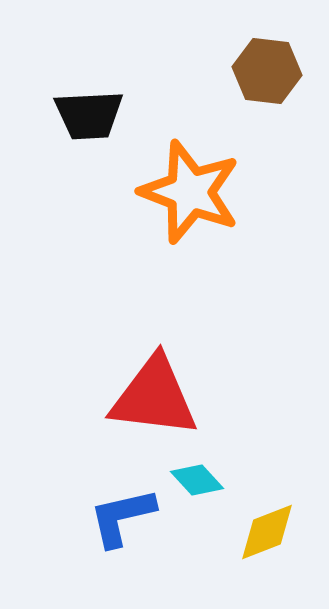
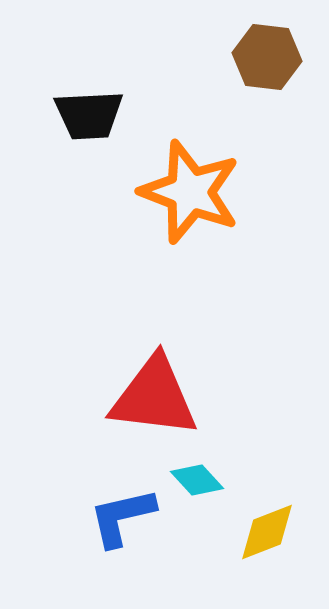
brown hexagon: moved 14 px up
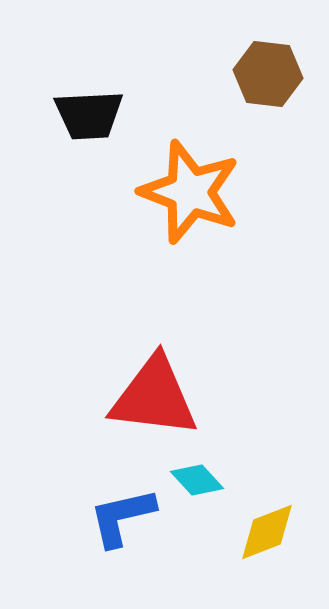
brown hexagon: moved 1 px right, 17 px down
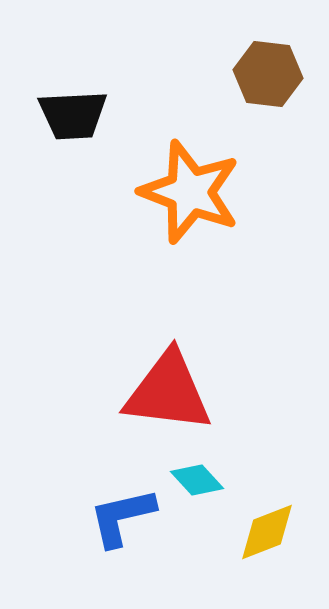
black trapezoid: moved 16 px left
red triangle: moved 14 px right, 5 px up
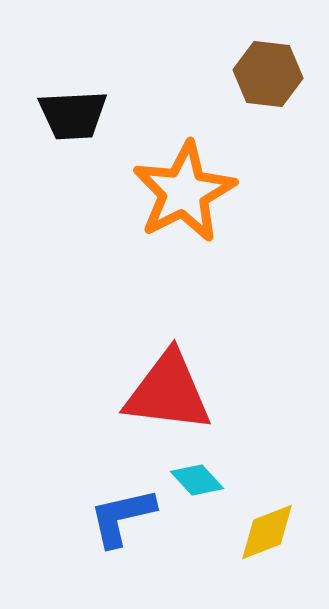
orange star: moved 6 px left; rotated 24 degrees clockwise
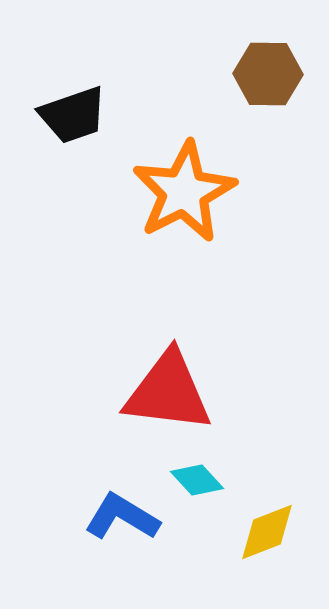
brown hexagon: rotated 6 degrees counterclockwise
black trapezoid: rotated 16 degrees counterclockwise
blue L-shape: rotated 44 degrees clockwise
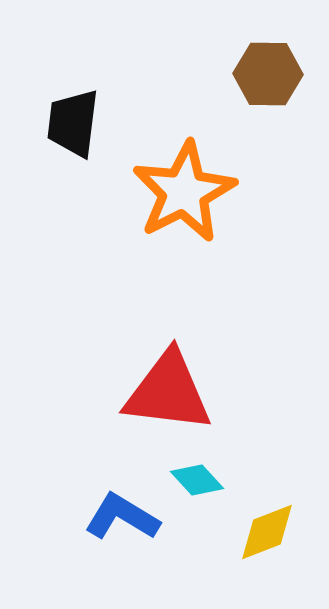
black trapezoid: moved 8 px down; rotated 116 degrees clockwise
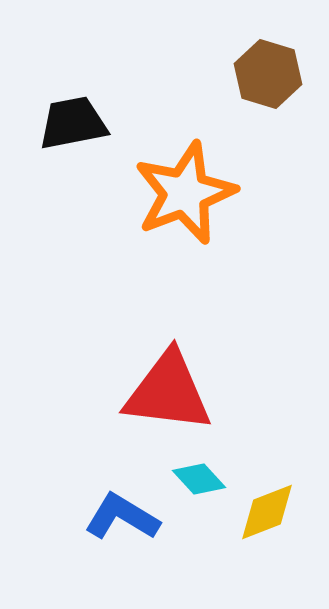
brown hexagon: rotated 16 degrees clockwise
black trapezoid: rotated 72 degrees clockwise
orange star: moved 1 px right, 1 px down; rotated 6 degrees clockwise
cyan diamond: moved 2 px right, 1 px up
yellow diamond: moved 20 px up
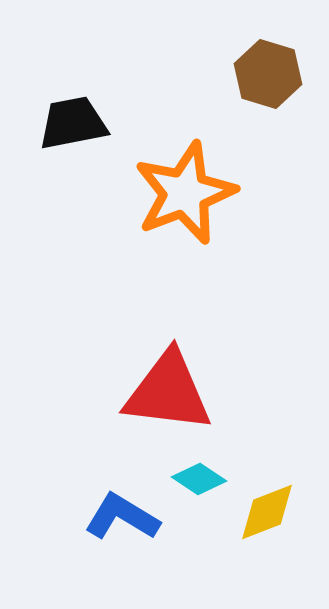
cyan diamond: rotated 14 degrees counterclockwise
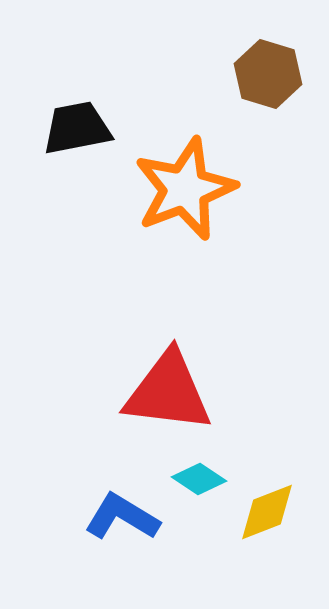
black trapezoid: moved 4 px right, 5 px down
orange star: moved 4 px up
